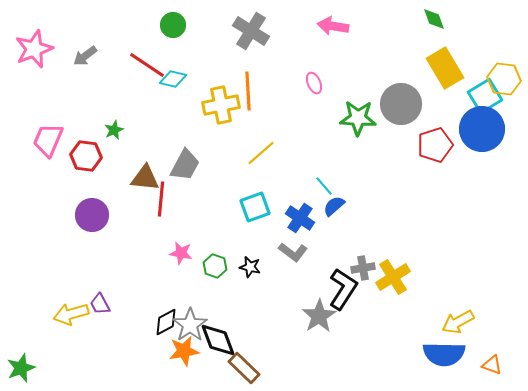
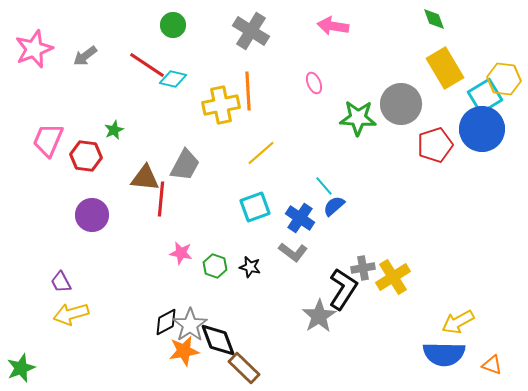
purple trapezoid at (100, 304): moved 39 px left, 22 px up
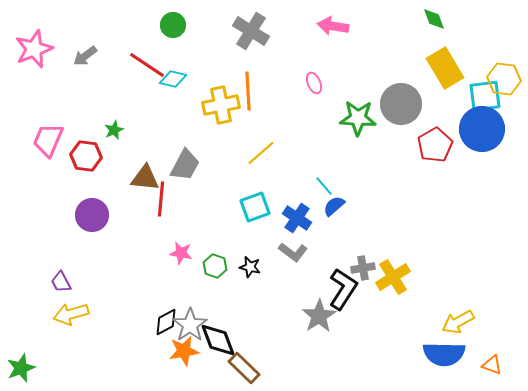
cyan square at (485, 96): rotated 24 degrees clockwise
red pentagon at (435, 145): rotated 12 degrees counterclockwise
blue cross at (300, 218): moved 3 px left
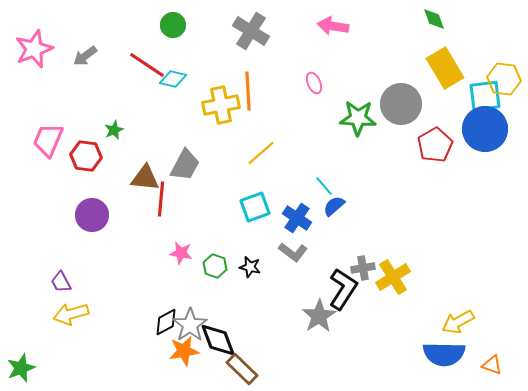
blue circle at (482, 129): moved 3 px right
brown rectangle at (244, 368): moved 2 px left, 1 px down
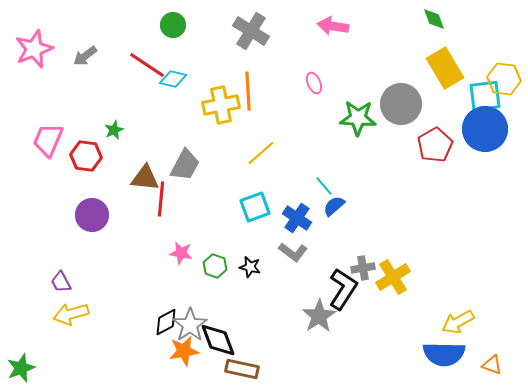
brown rectangle at (242, 369): rotated 32 degrees counterclockwise
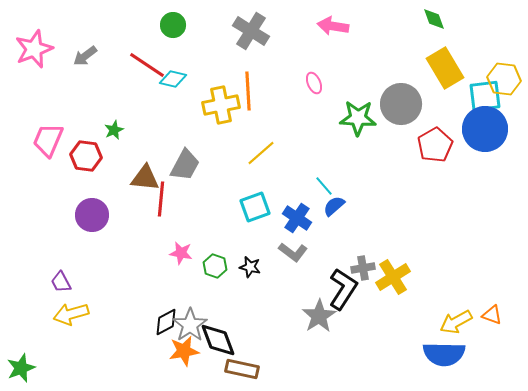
yellow arrow at (458, 322): moved 2 px left
orange triangle at (492, 365): moved 50 px up
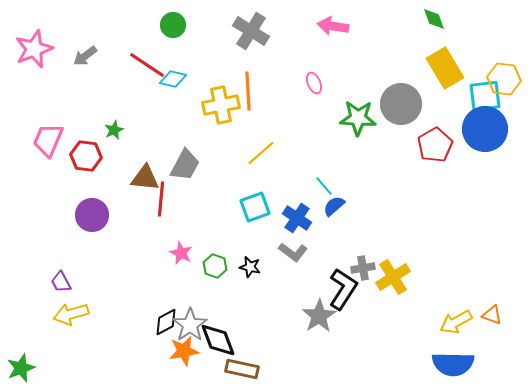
pink star at (181, 253): rotated 15 degrees clockwise
blue semicircle at (444, 354): moved 9 px right, 10 px down
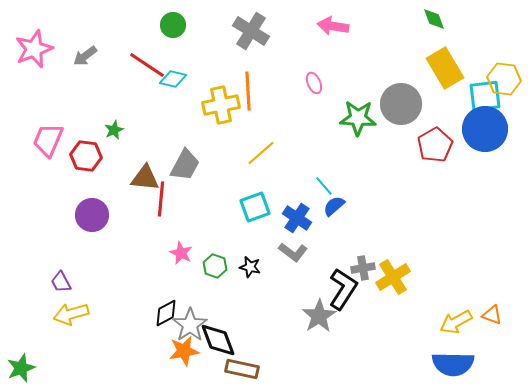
black diamond at (166, 322): moved 9 px up
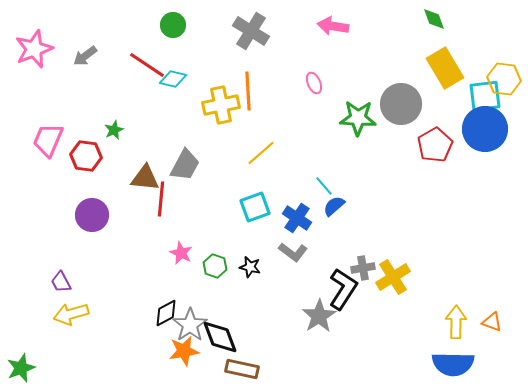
orange triangle at (492, 315): moved 7 px down
yellow arrow at (456, 322): rotated 120 degrees clockwise
black diamond at (218, 340): moved 2 px right, 3 px up
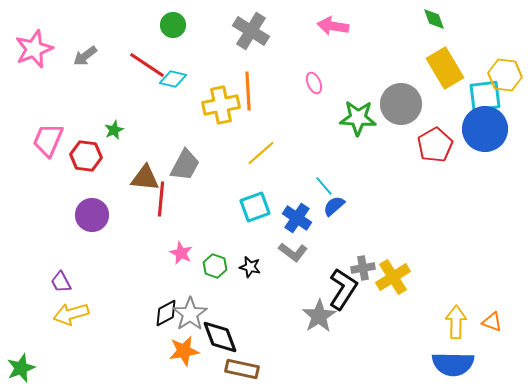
yellow hexagon at (504, 79): moved 1 px right, 4 px up
gray star at (190, 325): moved 11 px up
